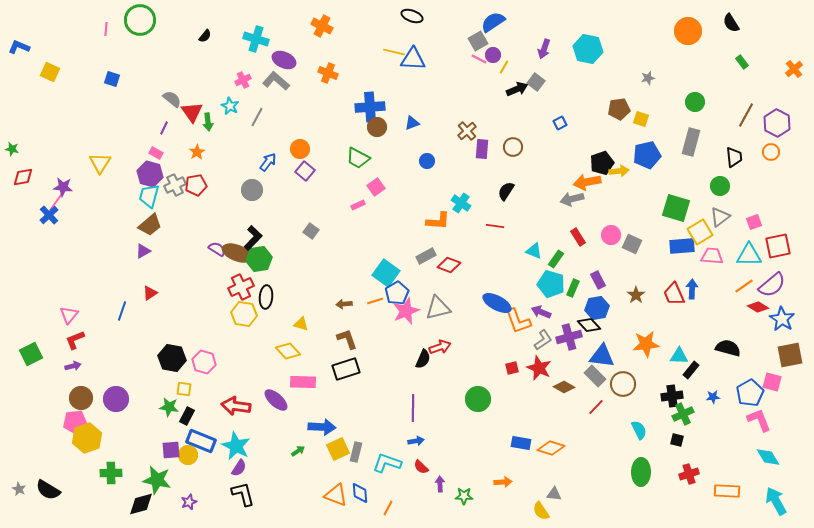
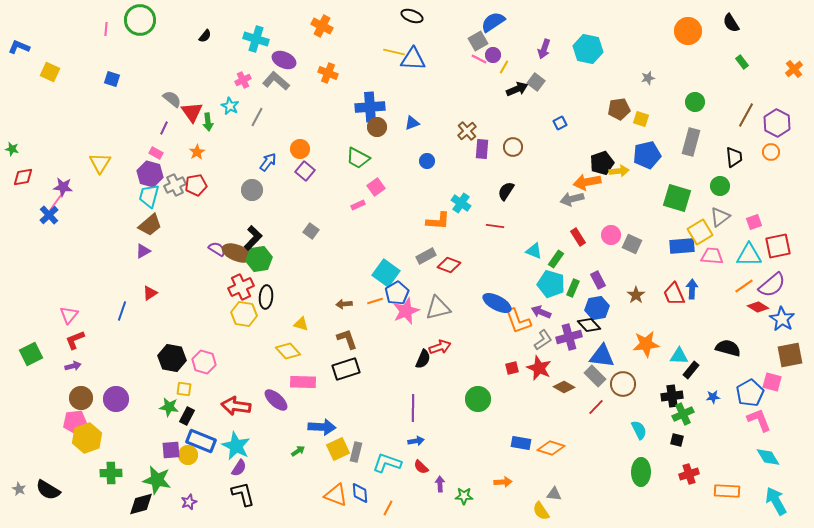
green square at (676, 208): moved 1 px right, 10 px up
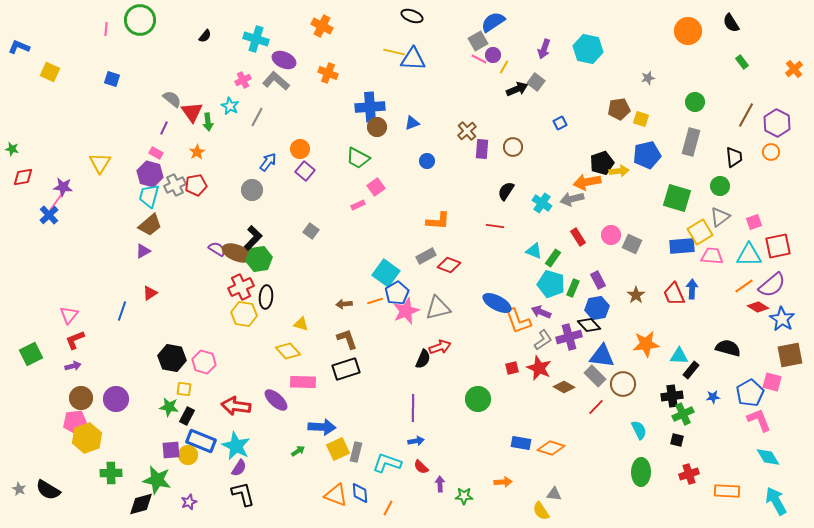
cyan cross at (461, 203): moved 81 px right
green rectangle at (556, 259): moved 3 px left, 1 px up
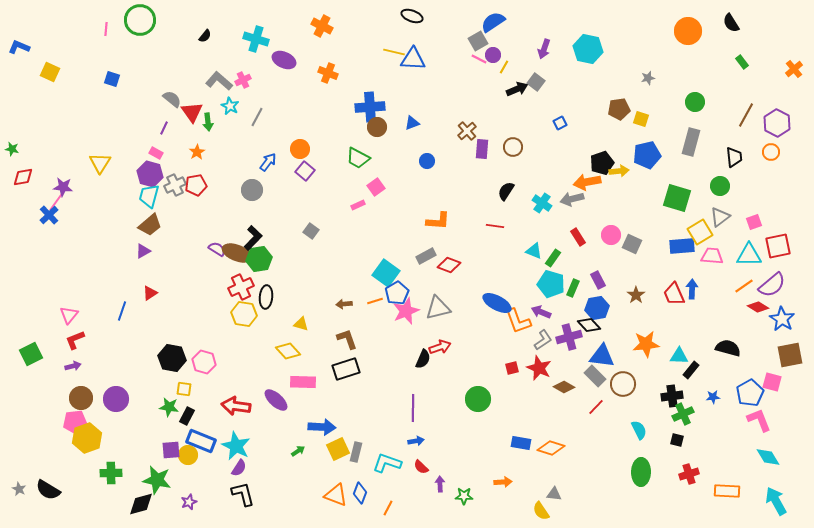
gray L-shape at (276, 81): moved 57 px left
blue diamond at (360, 493): rotated 25 degrees clockwise
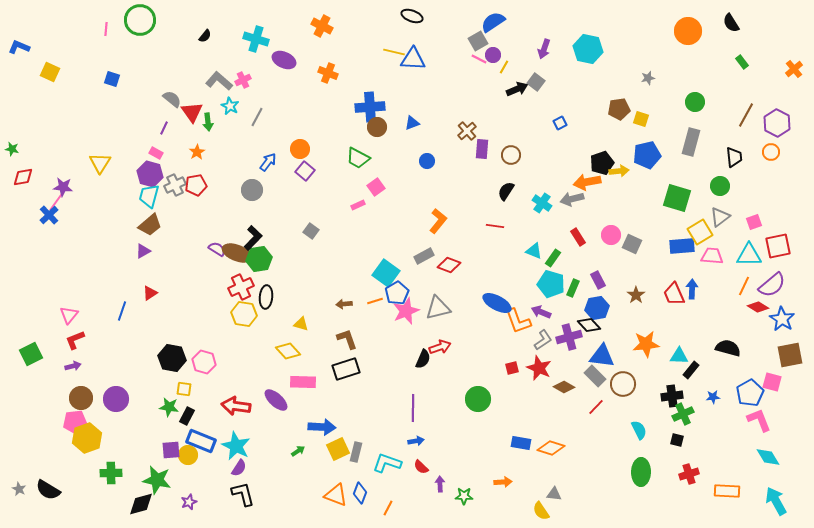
brown circle at (513, 147): moved 2 px left, 8 px down
orange L-shape at (438, 221): rotated 55 degrees counterclockwise
gray rectangle at (426, 256): moved 2 px left
orange line at (744, 286): rotated 30 degrees counterclockwise
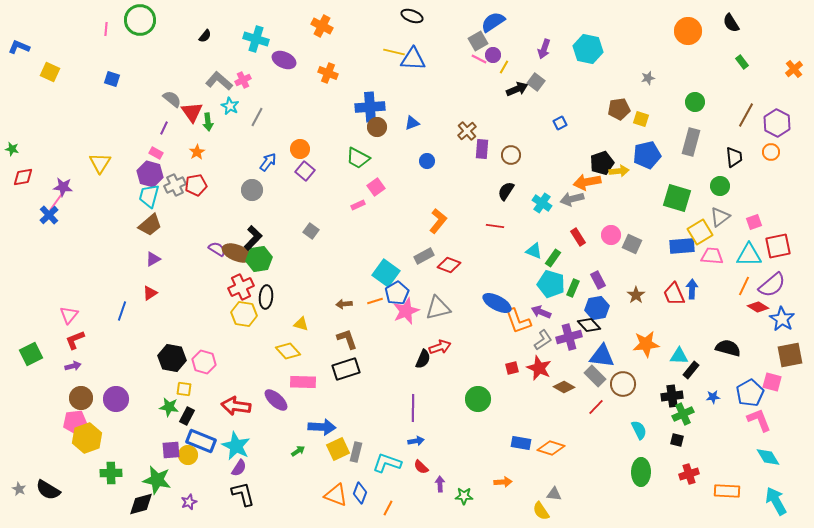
purple triangle at (143, 251): moved 10 px right, 8 px down
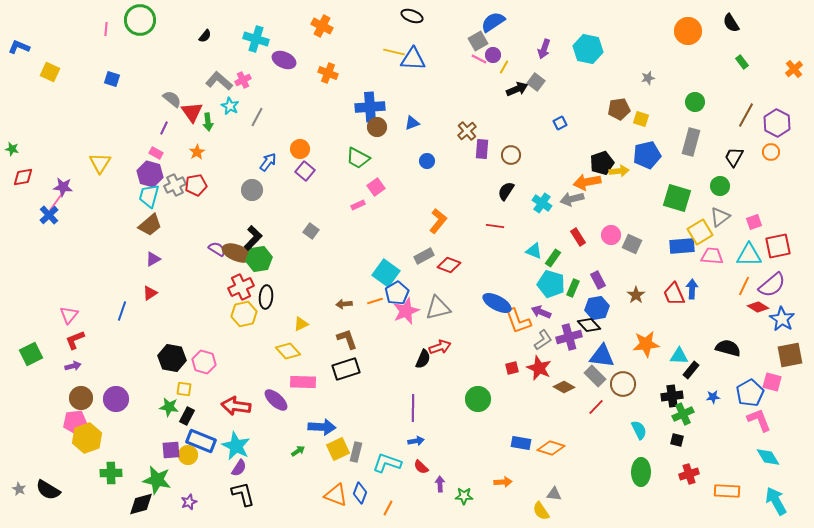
black trapezoid at (734, 157): rotated 145 degrees counterclockwise
yellow hexagon at (244, 314): rotated 20 degrees counterclockwise
yellow triangle at (301, 324): rotated 42 degrees counterclockwise
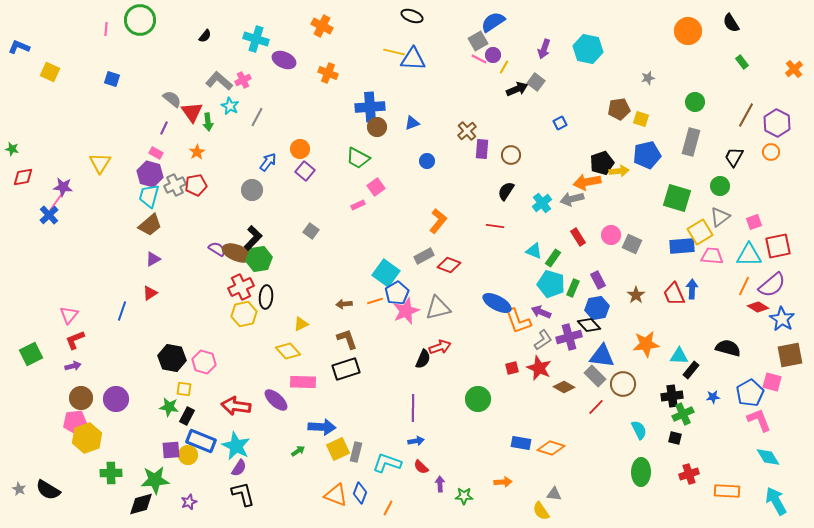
cyan cross at (542, 203): rotated 18 degrees clockwise
black square at (677, 440): moved 2 px left, 2 px up
green star at (157, 480): moved 2 px left; rotated 16 degrees counterclockwise
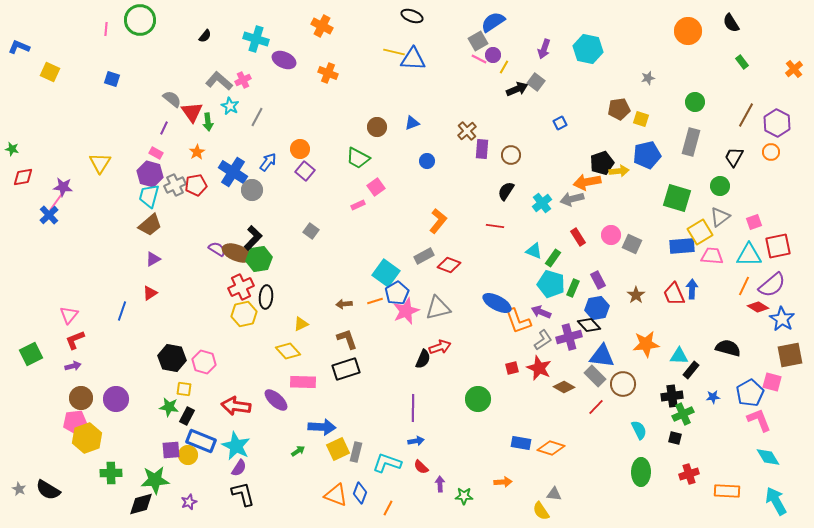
blue cross at (370, 107): moved 137 px left, 65 px down; rotated 36 degrees clockwise
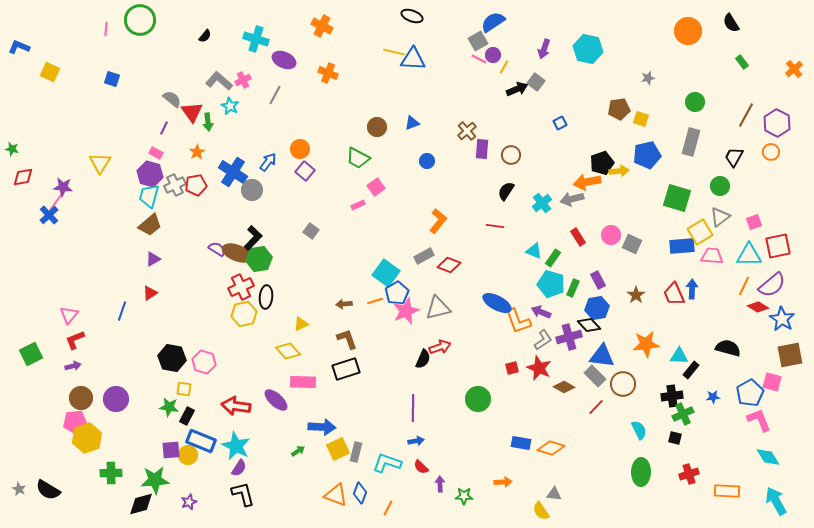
gray line at (257, 117): moved 18 px right, 22 px up
